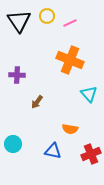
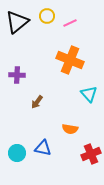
black triangle: moved 2 px left, 1 px down; rotated 25 degrees clockwise
cyan circle: moved 4 px right, 9 px down
blue triangle: moved 10 px left, 3 px up
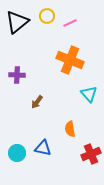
orange semicircle: rotated 70 degrees clockwise
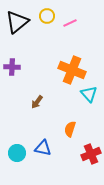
orange cross: moved 2 px right, 10 px down
purple cross: moved 5 px left, 8 px up
orange semicircle: rotated 28 degrees clockwise
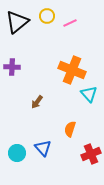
blue triangle: rotated 36 degrees clockwise
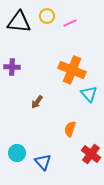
black triangle: moved 2 px right; rotated 45 degrees clockwise
blue triangle: moved 14 px down
red cross: rotated 30 degrees counterclockwise
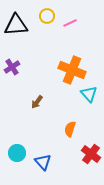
black triangle: moved 3 px left, 3 px down; rotated 10 degrees counterclockwise
purple cross: rotated 35 degrees counterclockwise
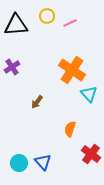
orange cross: rotated 12 degrees clockwise
cyan circle: moved 2 px right, 10 px down
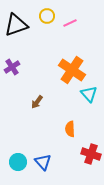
black triangle: rotated 15 degrees counterclockwise
orange semicircle: rotated 21 degrees counterclockwise
red cross: rotated 18 degrees counterclockwise
cyan circle: moved 1 px left, 1 px up
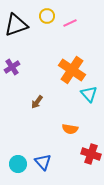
orange semicircle: rotated 77 degrees counterclockwise
cyan circle: moved 2 px down
